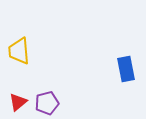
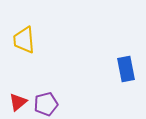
yellow trapezoid: moved 5 px right, 11 px up
purple pentagon: moved 1 px left, 1 px down
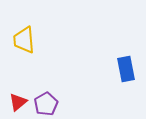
purple pentagon: rotated 15 degrees counterclockwise
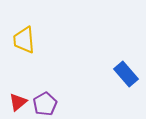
blue rectangle: moved 5 px down; rotated 30 degrees counterclockwise
purple pentagon: moved 1 px left
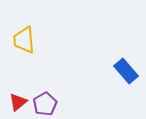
blue rectangle: moved 3 px up
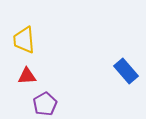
red triangle: moved 9 px right, 26 px up; rotated 36 degrees clockwise
